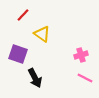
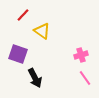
yellow triangle: moved 3 px up
pink line: rotated 28 degrees clockwise
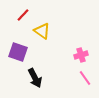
purple square: moved 2 px up
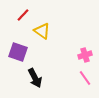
pink cross: moved 4 px right
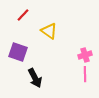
yellow triangle: moved 7 px right
pink line: moved 4 px up; rotated 35 degrees clockwise
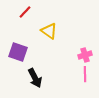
red line: moved 2 px right, 3 px up
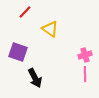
yellow triangle: moved 1 px right, 2 px up
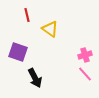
red line: moved 2 px right, 3 px down; rotated 56 degrees counterclockwise
pink line: rotated 42 degrees counterclockwise
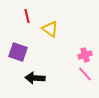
red line: moved 1 px down
black arrow: rotated 120 degrees clockwise
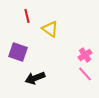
pink cross: rotated 16 degrees counterclockwise
black arrow: rotated 24 degrees counterclockwise
